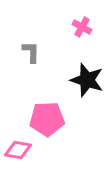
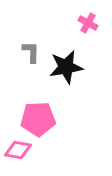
pink cross: moved 6 px right, 4 px up
black star: moved 21 px left, 13 px up; rotated 28 degrees counterclockwise
pink pentagon: moved 9 px left
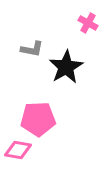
gray L-shape: moved 1 px right, 3 px up; rotated 100 degrees clockwise
black star: rotated 20 degrees counterclockwise
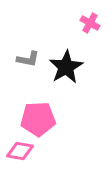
pink cross: moved 2 px right
gray L-shape: moved 4 px left, 10 px down
pink diamond: moved 2 px right, 1 px down
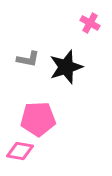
black star: rotated 12 degrees clockwise
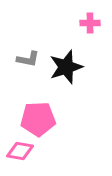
pink cross: rotated 30 degrees counterclockwise
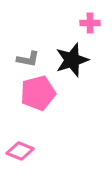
black star: moved 6 px right, 7 px up
pink pentagon: moved 26 px up; rotated 12 degrees counterclockwise
pink diamond: rotated 12 degrees clockwise
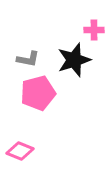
pink cross: moved 4 px right, 7 px down
black star: moved 2 px right
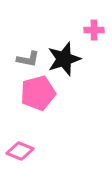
black star: moved 10 px left, 1 px up
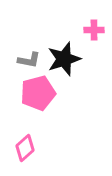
gray L-shape: moved 1 px right, 1 px down
pink diamond: moved 5 px right, 3 px up; rotated 64 degrees counterclockwise
